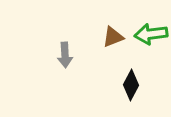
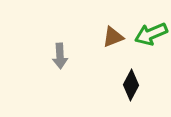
green arrow: rotated 16 degrees counterclockwise
gray arrow: moved 5 px left, 1 px down
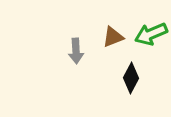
gray arrow: moved 16 px right, 5 px up
black diamond: moved 7 px up
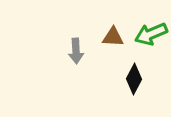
brown triangle: rotated 25 degrees clockwise
black diamond: moved 3 px right, 1 px down
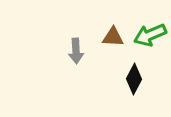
green arrow: moved 1 px left, 1 px down
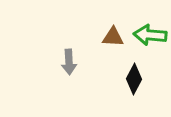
green arrow: rotated 28 degrees clockwise
gray arrow: moved 7 px left, 11 px down
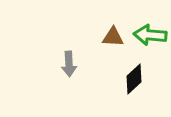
gray arrow: moved 2 px down
black diamond: rotated 20 degrees clockwise
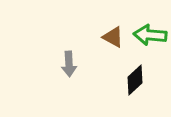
brown triangle: rotated 25 degrees clockwise
black diamond: moved 1 px right, 1 px down
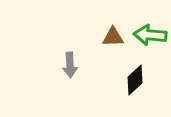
brown triangle: rotated 30 degrees counterclockwise
gray arrow: moved 1 px right, 1 px down
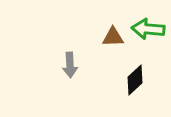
green arrow: moved 2 px left, 6 px up
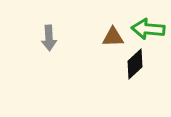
gray arrow: moved 21 px left, 27 px up
black diamond: moved 16 px up
